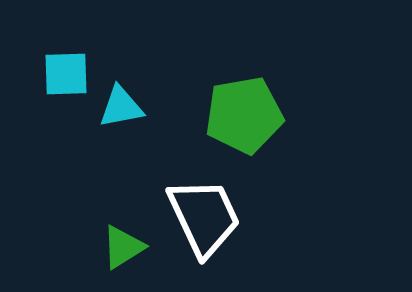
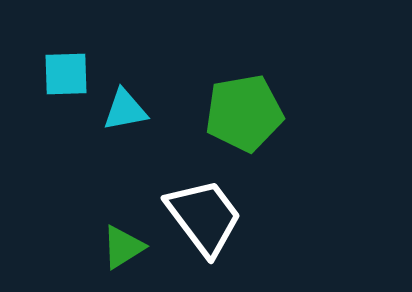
cyan triangle: moved 4 px right, 3 px down
green pentagon: moved 2 px up
white trapezoid: rotated 12 degrees counterclockwise
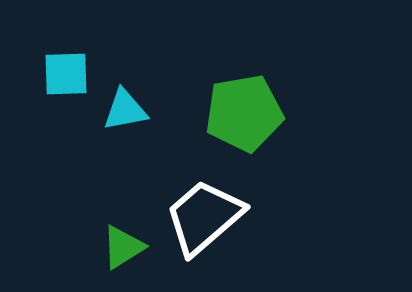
white trapezoid: rotated 94 degrees counterclockwise
